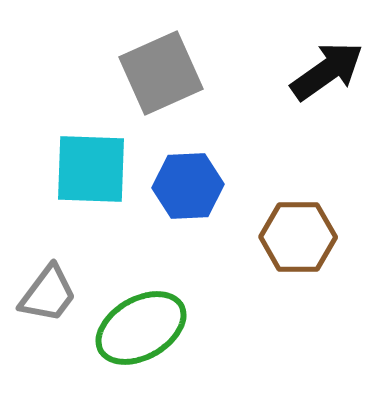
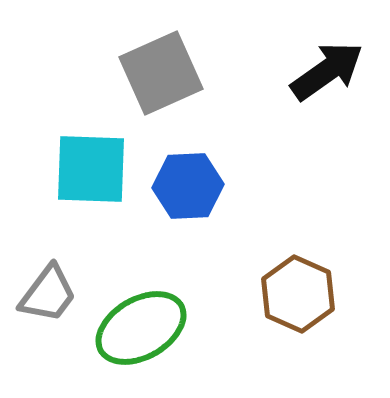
brown hexagon: moved 57 px down; rotated 24 degrees clockwise
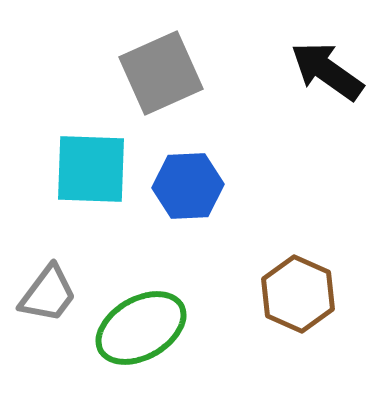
black arrow: rotated 110 degrees counterclockwise
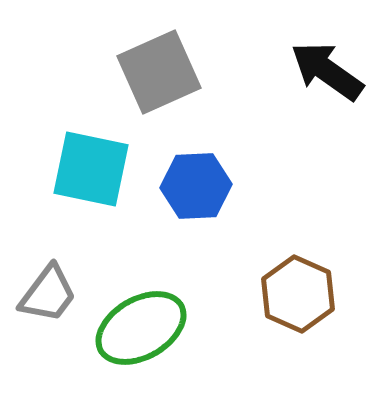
gray square: moved 2 px left, 1 px up
cyan square: rotated 10 degrees clockwise
blue hexagon: moved 8 px right
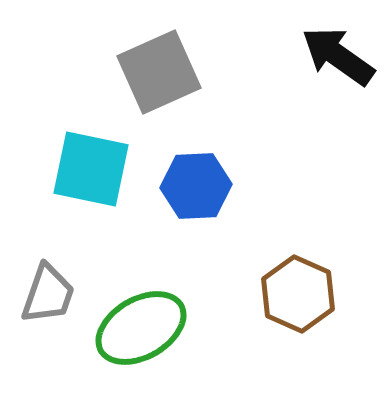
black arrow: moved 11 px right, 15 px up
gray trapezoid: rotated 18 degrees counterclockwise
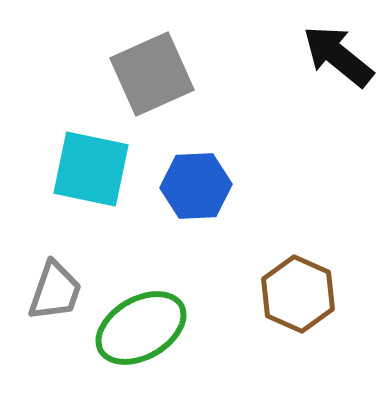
black arrow: rotated 4 degrees clockwise
gray square: moved 7 px left, 2 px down
gray trapezoid: moved 7 px right, 3 px up
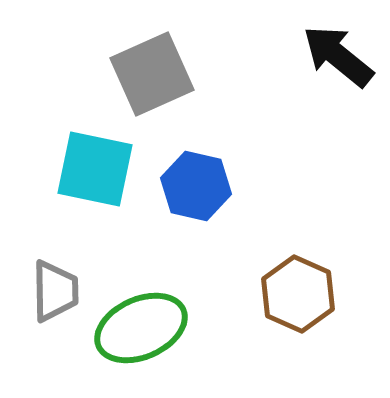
cyan square: moved 4 px right
blue hexagon: rotated 16 degrees clockwise
gray trapezoid: rotated 20 degrees counterclockwise
green ellipse: rotated 6 degrees clockwise
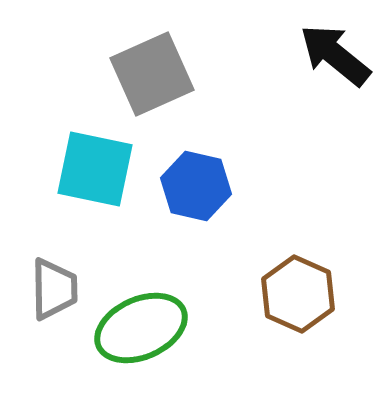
black arrow: moved 3 px left, 1 px up
gray trapezoid: moved 1 px left, 2 px up
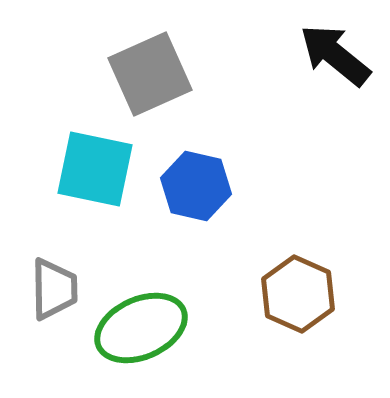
gray square: moved 2 px left
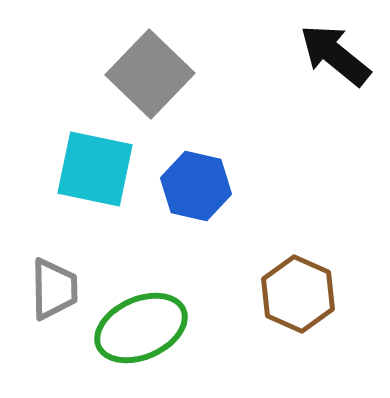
gray square: rotated 22 degrees counterclockwise
